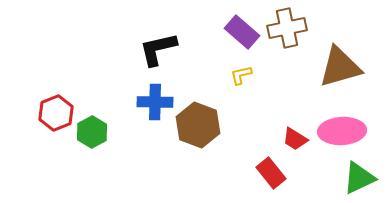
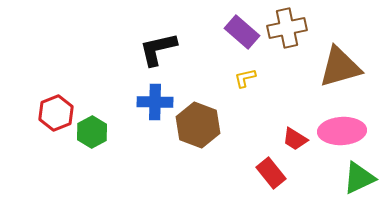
yellow L-shape: moved 4 px right, 3 px down
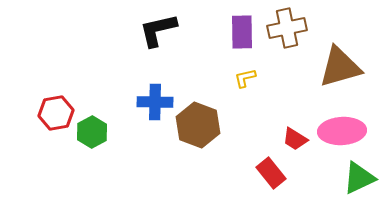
purple rectangle: rotated 48 degrees clockwise
black L-shape: moved 19 px up
red hexagon: rotated 12 degrees clockwise
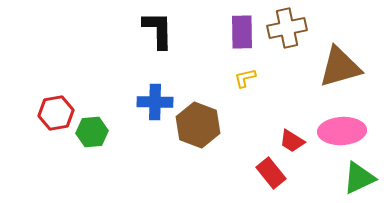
black L-shape: rotated 102 degrees clockwise
green hexagon: rotated 24 degrees clockwise
red trapezoid: moved 3 px left, 2 px down
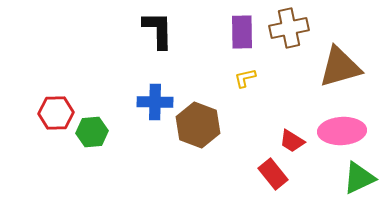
brown cross: moved 2 px right
red hexagon: rotated 8 degrees clockwise
red rectangle: moved 2 px right, 1 px down
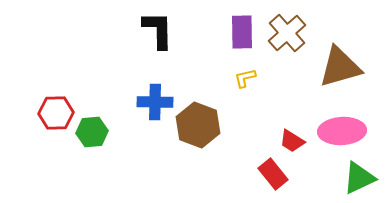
brown cross: moved 2 px left, 5 px down; rotated 30 degrees counterclockwise
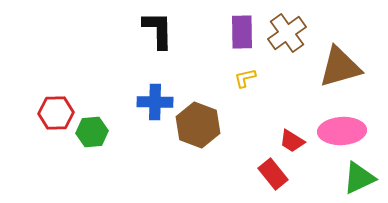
brown cross: rotated 6 degrees clockwise
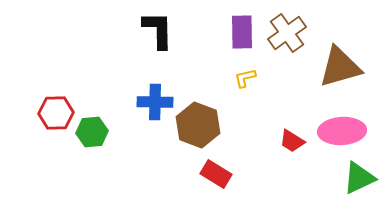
red rectangle: moved 57 px left; rotated 20 degrees counterclockwise
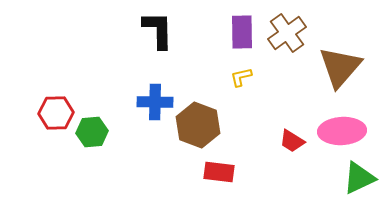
brown triangle: rotated 33 degrees counterclockwise
yellow L-shape: moved 4 px left, 1 px up
red rectangle: moved 3 px right, 2 px up; rotated 24 degrees counterclockwise
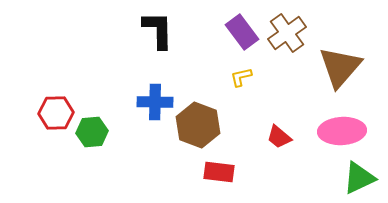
purple rectangle: rotated 36 degrees counterclockwise
red trapezoid: moved 13 px left, 4 px up; rotated 8 degrees clockwise
